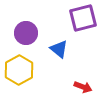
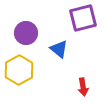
red arrow: rotated 60 degrees clockwise
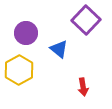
purple square: moved 3 px right, 2 px down; rotated 32 degrees counterclockwise
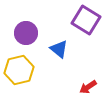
purple square: rotated 12 degrees counterclockwise
yellow hexagon: rotated 16 degrees clockwise
red arrow: moved 5 px right; rotated 66 degrees clockwise
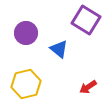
yellow hexagon: moved 7 px right, 14 px down
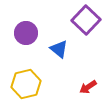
purple square: rotated 12 degrees clockwise
